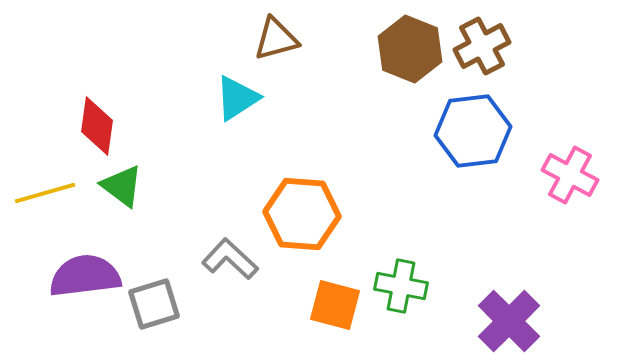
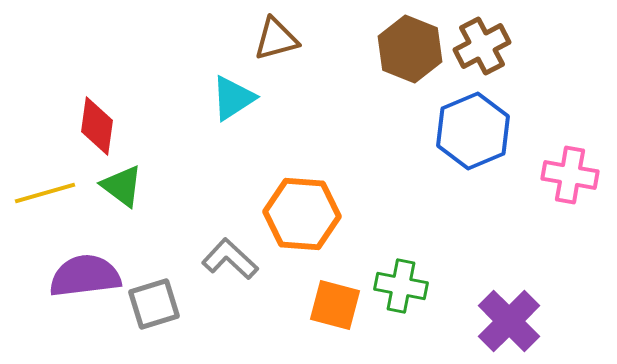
cyan triangle: moved 4 px left
blue hexagon: rotated 16 degrees counterclockwise
pink cross: rotated 18 degrees counterclockwise
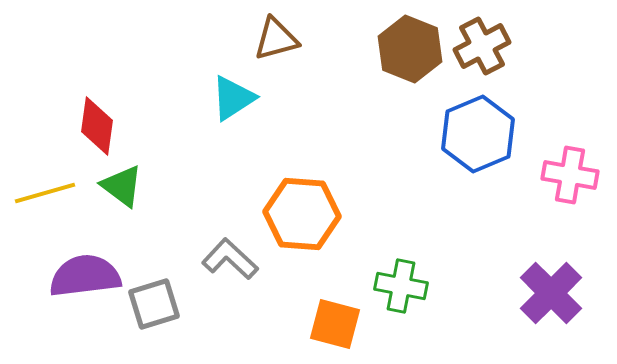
blue hexagon: moved 5 px right, 3 px down
orange square: moved 19 px down
purple cross: moved 42 px right, 28 px up
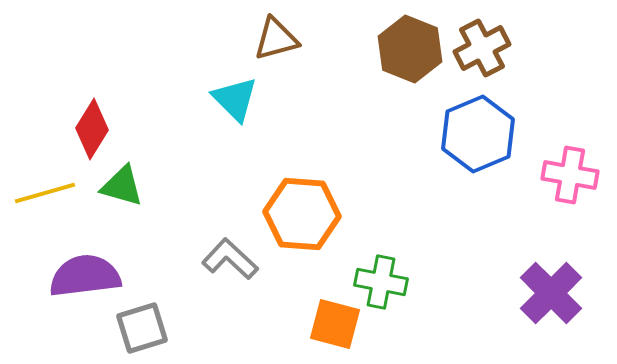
brown cross: moved 2 px down
cyan triangle: moved 2 px right, 1 px down; rotated 42 degrees counterclockwise
red diamond: moved 5 px left, 3 px down; rotated 24 degrees clockwise
green triangle: rotated 21 degrees counterclockwise
green cross: moved 20 px left, 4 px up
gray square: moved 12 px left, 24 px down
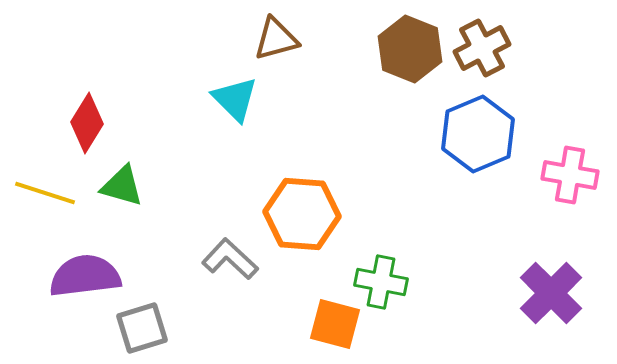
red diamond: moved 5 px left, 6 px up
yellow line: rotated 34 degrees clockwise
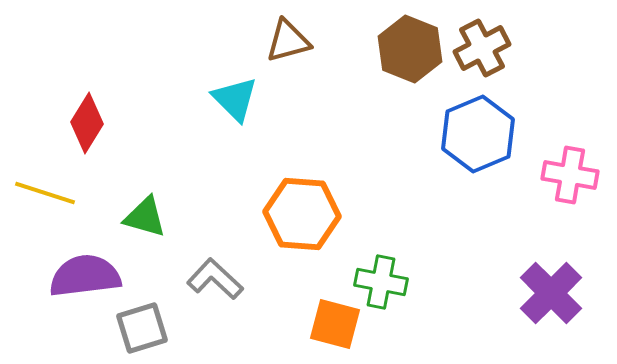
brown triangle: moved 12 px right, 2 px down
green triangle: moved 23 px right, 31 px down
gray L-shape: moved 15 px left, 20 px down
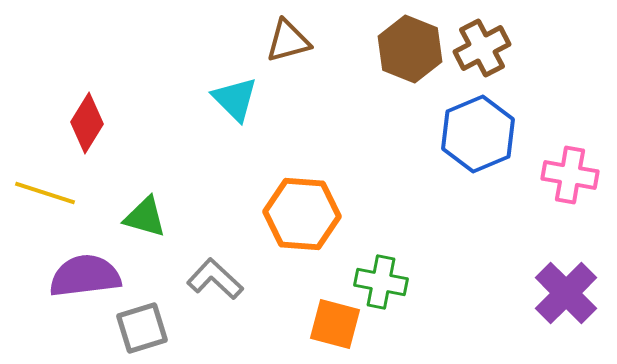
purple cross: moved 15 px right
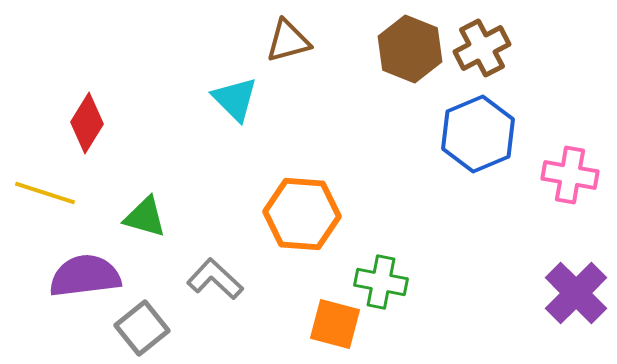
purple cross: moved 10 px right
gray square: rotated 22 degrees counterclockwise
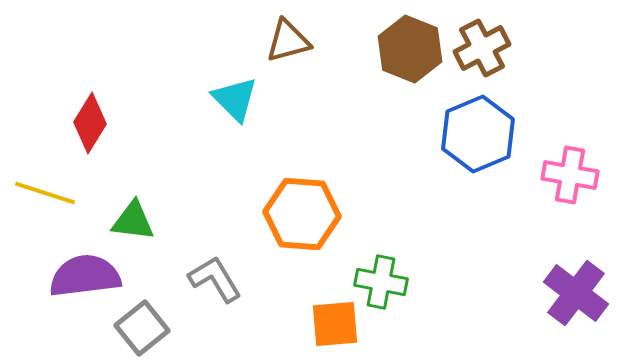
red diamond: moved 3 px right
green triangle: moved 12 px left, 4 px down; rotated 9 degrees counterclockwise
gray L-shape: rotated 16 degrees clockwise
purple cross: rotated 8 degrees counterclockwise
orange square: rotated 20 degrees counterclockwise
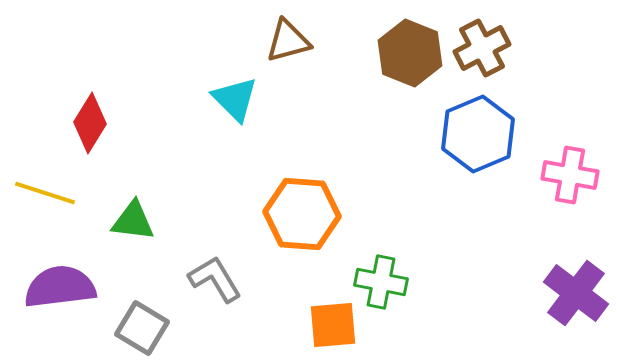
brown hexagon: moved 4 px down
purple semicircle: moved 25 px left, 11 px down
orange square: moved 2 px left, 1 px down
gray square: rotated 20 degrees counterclockwise
